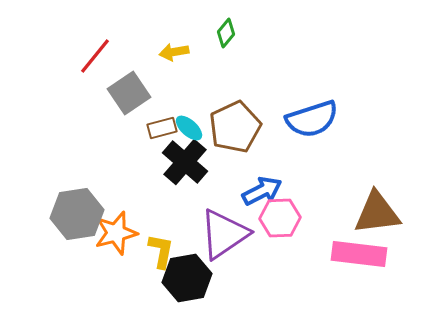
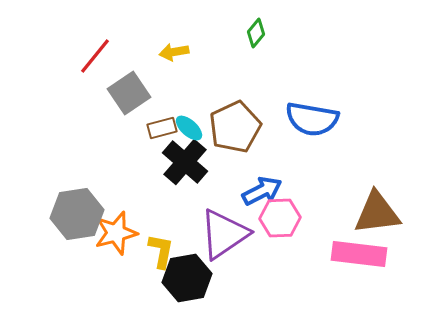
green diamond: moved 30 px right
blue semicircle: rotated 28 degrees clockwise
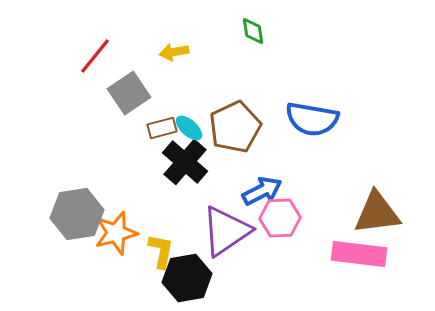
green diamond: moved 3 px left, 2 px up; rotated 48 degrees counterclockwise
purple triangle: moved 2 px right, 3 px up
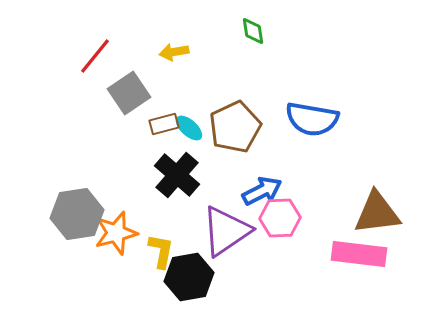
brown rectangle: moved 2 px right, 4 px up
black cross: moved 8 px left, 13 px down
black hexagon: moved 2 px right, 1 px up
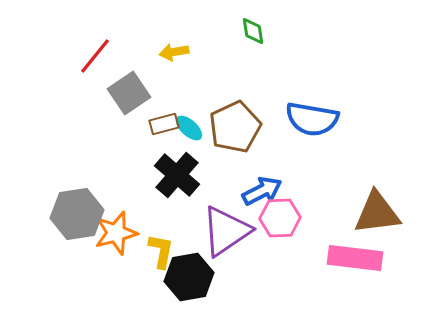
pink rectangle: moved 4 px left, 4 px down
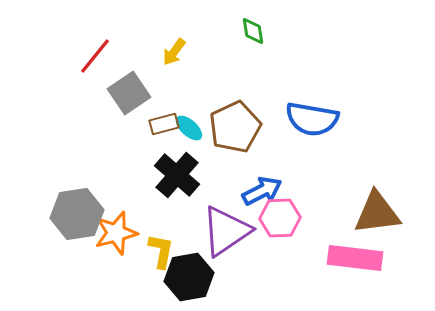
yellow arrow: rotated 44 degrees counterclockwise
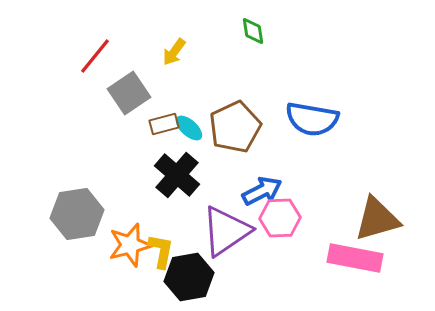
brown triangle: moved 6 px down; rotated 9 degrees counterclockwise
orange star: moved 14 px right, 12 px down
pink rectangle: rotated 4 degrees clockwise
